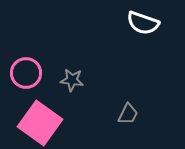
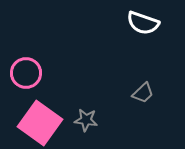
gray star: moved 14 px right, 40 px down
gray trapezoid: moved 15 px right, 21 px up; rotated 20 degrees clockwise
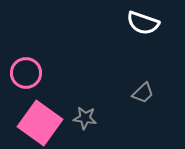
gray star: moved 1 px left, 2 px up
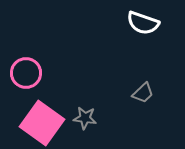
pink square: moved 2 px right
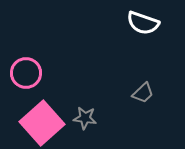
pink square: rotated 12 degrees clockwise
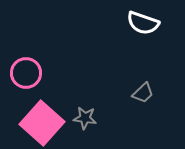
pink square: rotated 6 degrees counterclockwise
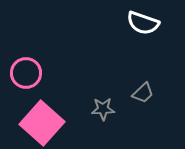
gray star: moved 18 px right, 9 px up; rotated 10 degrees counterclockwise
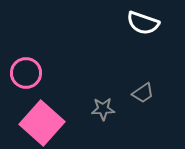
gray trapezoid: rotated 10 degrees clockwise
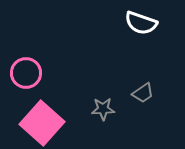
white semicircle: moved 2 px left
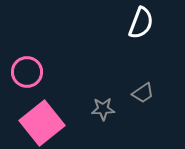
white semicircle: rotated 88 degrees counterclockwise
pink circle: moved 1 px right, 1 px up
pink square: rotated 9 degrees clockwise
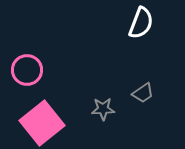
pink circle: moved 2 px up
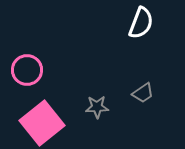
gray star: moved 6 px left, 2 px up
